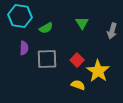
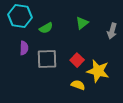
green triangle: rotated 24 degrees clockwise
yellow star: rotated 20 degrees counterclockwise
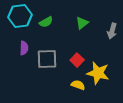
cyan hexagon: rotated 15 degrees counterclockwise
green semicircle: moved 6 px up
yellow star: moved 2 px down
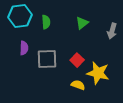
green semicircle: rotated 64 degrees counterclockwise
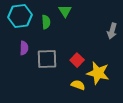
green triangle: moved 17 px left, 12 px up; rotated 24 degrees counterclockwise
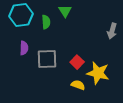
cyan hexagon: moved 1 px right, 1 px up
red square: moved 2 px down
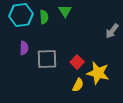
green semicircle: moved 2 px left, 5 px up
gray arrow: rotated 21 degrees clockwise
yellow semicircle: rotated 96 degrees clockwise
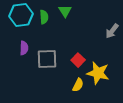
red square: moved 1 px right, 2 px up
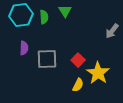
yellow star: rotated 20 degrees clockwise
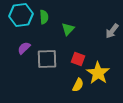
green triangle: moved 3 px right, 18 px down; rotated 16 degrees clockwise
purple semicircle: rotated 136 degrees counterclockwise
red square: moved 1 px up; rotated 24 degrees counterclockwise
